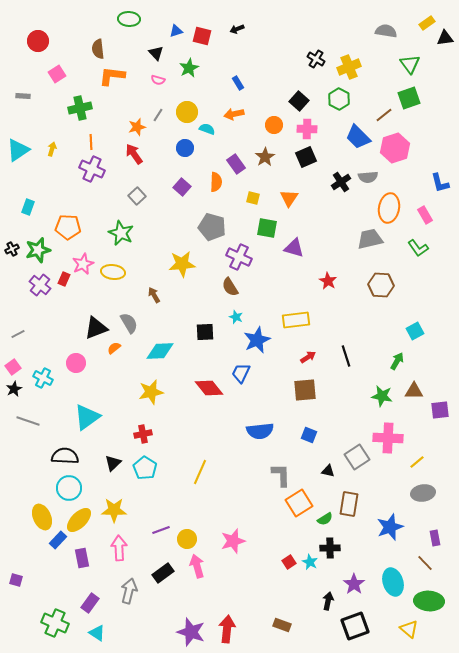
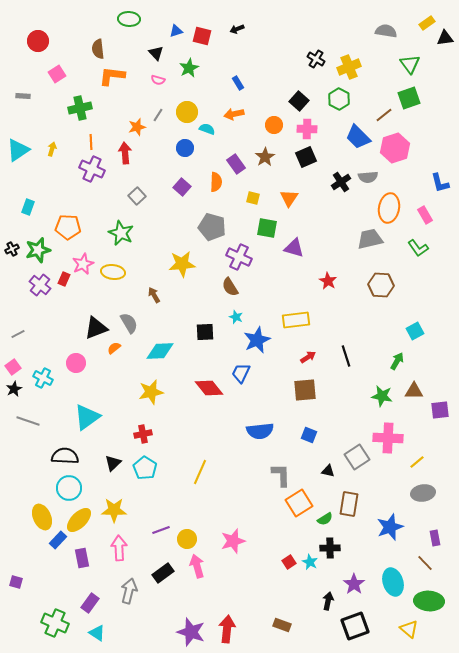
red arrow at (134, 154): moved 9 px left, 1 px up; rotated 30 degrees clockwise
purple square at (16, 580): moved 2 px down
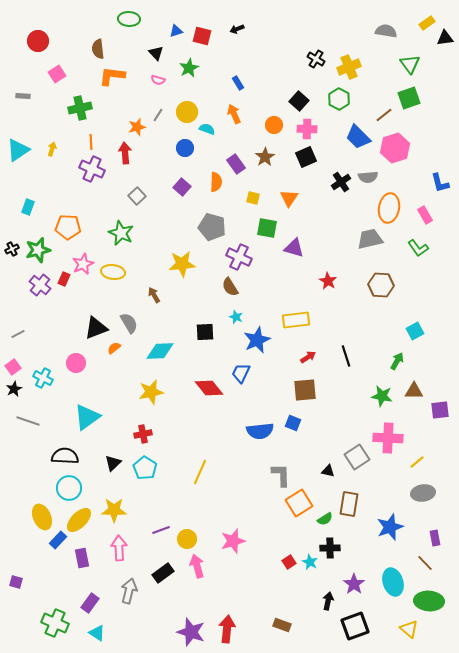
orange arrow at (234, 114): rotated 78 degrees clockwise
blue square at (309, 435): moved 16 px left, 12 px up
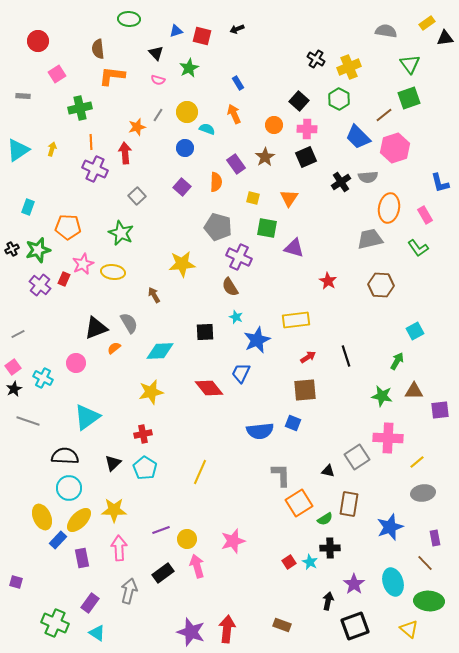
purple cross at (92, 169): moved 3 px right
gray pentagon at (212, 227): moved 6 px right
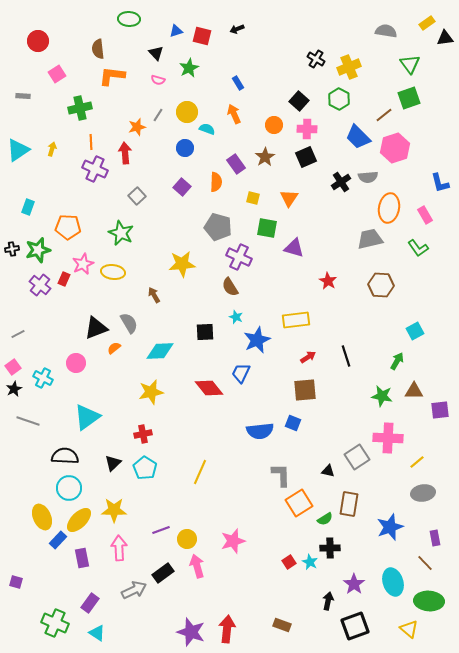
black cross at (12, 249): rotated 16 degrees clockwise
gray arrow at (129, 591): moved 5 px right, 1 px up; rotated 50 degrees clockwise
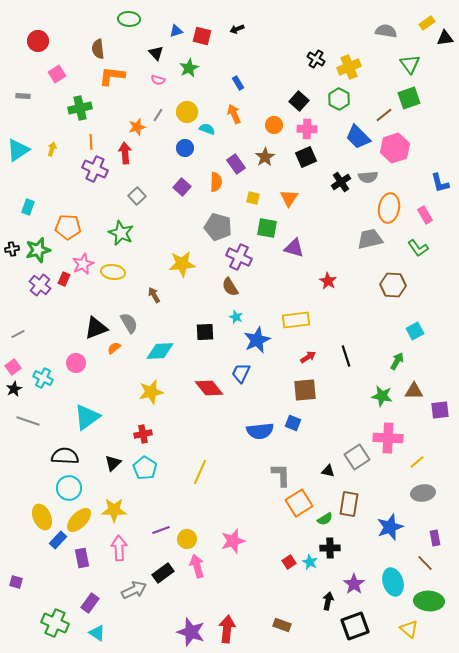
brown hexagon at (381, 285): moved 12 px right
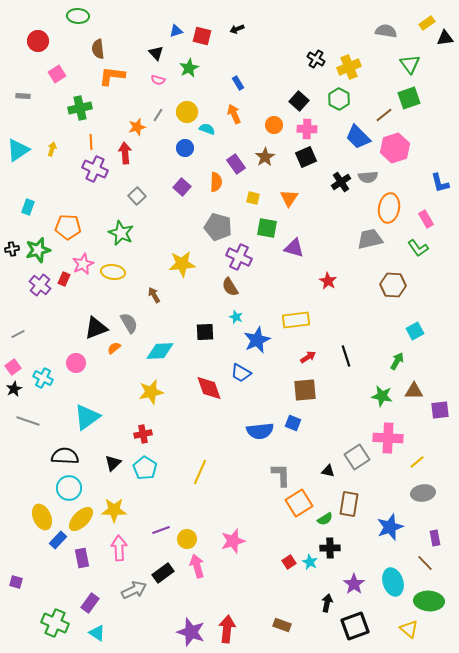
green ellipse at (129, 19): moved 51 px left, 3 px up
pink rectangle at (425, 215): moved 1 px right, 4 px down
blue trapezoid at (241, 373): rotated 85 degrees counterclockwise
red diamond at (209, 388): rotated 20 degrees clockwise
yellow ellipse at (79, 520): moved 2 px right, 1 px up
black arrow at (328, 601): moved 1 px left, 2 px down
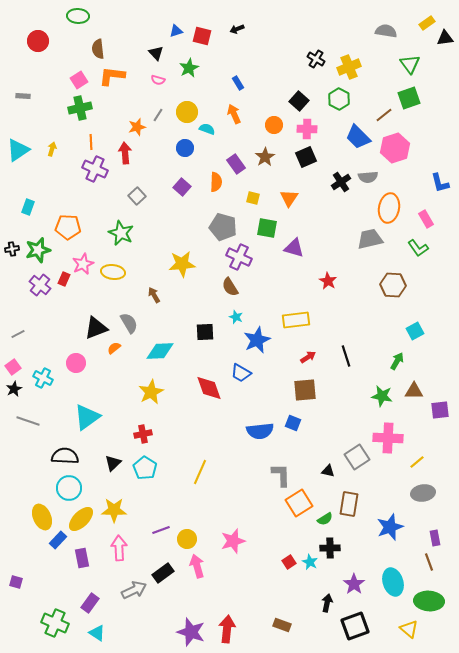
pink square at (57, 74): moved 22 px right, 6 px down
gray pentagon at (218, 227): moved 5 px right
yellow star at (151, 392): rotated 15 degrees counterclockwise
brown line at (425, 563): moved 4 px right, 1 px up; rotated 24 degrees clockwise
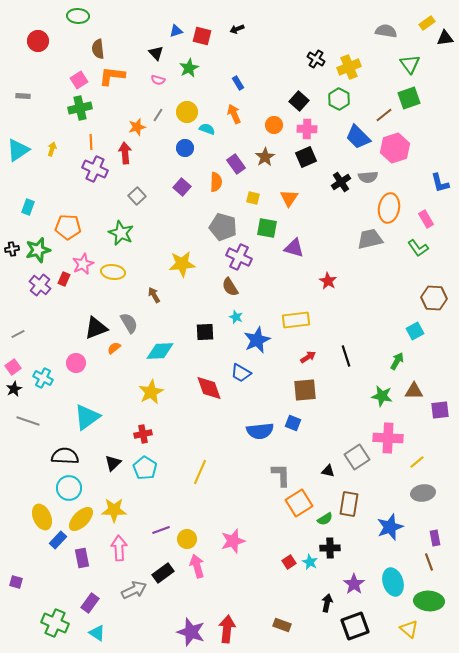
brown hexagon at (393, 285): moved 41 px right, 13 px down
